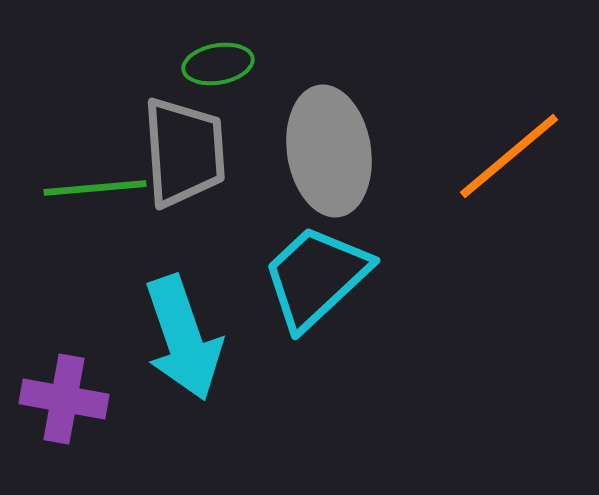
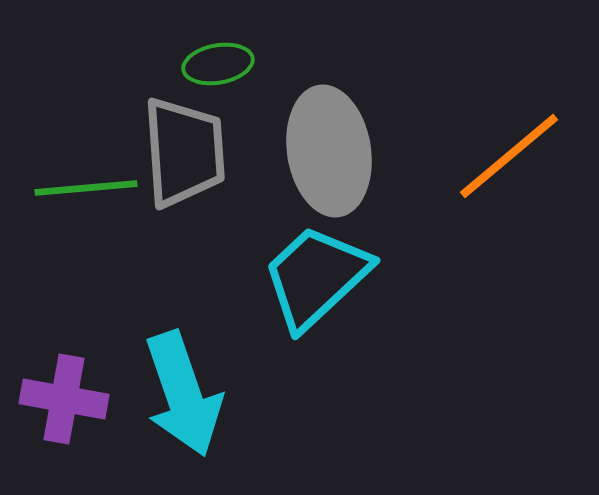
green line: moved 9 px left
cyan arrow: moved 56 px down
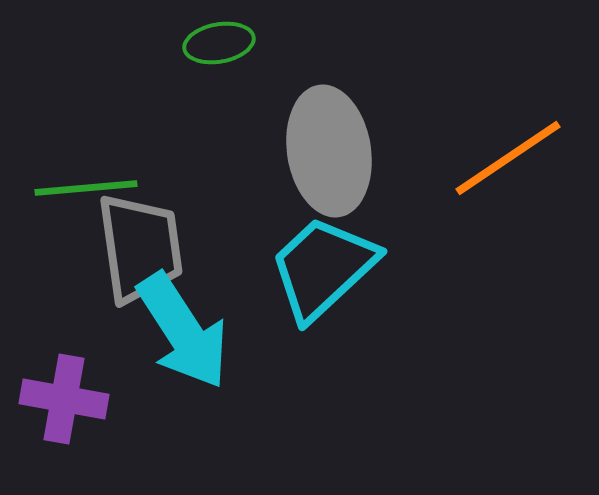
green ellipse: moved 1 px right, 21 px up
gray trapezoid: moved 44 px left, 96 px down; rotated 4 degrees counterclockwise
orange line: moved 1 px left, 2 px down; rotated 6 degrees clockwise
cyan trapezoid: moved 7 px right, 9 px up
cyan arrow: moved 63 px up; rotated 14 degrees counterclockwise
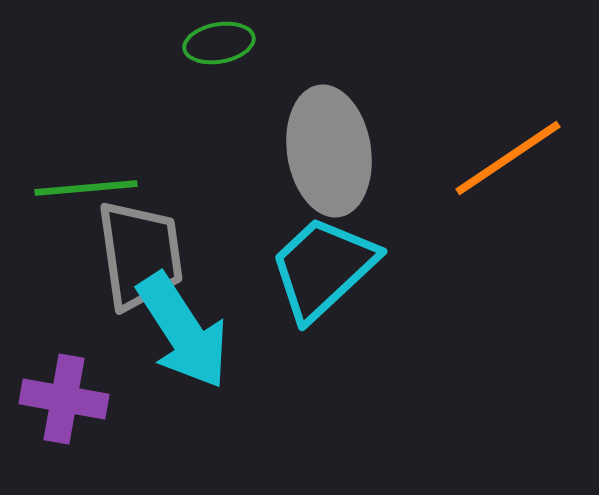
gray trapezoid: moved 7 px down
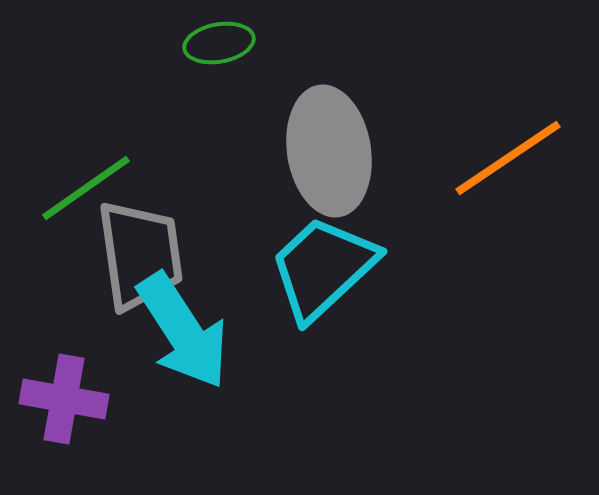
green line: rotated 30 degrees counterclockwise
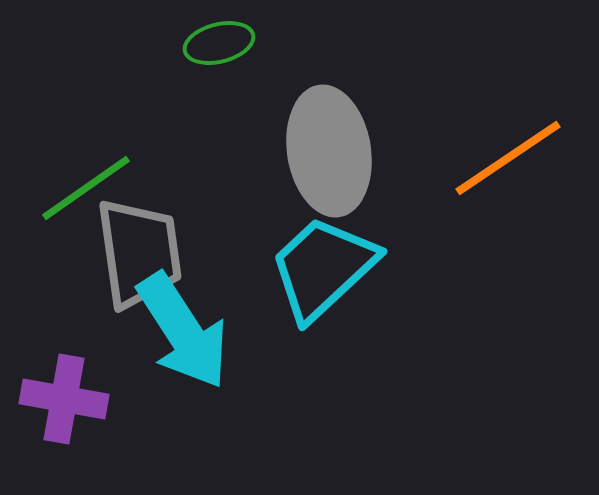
green ellipse: rotated 4 degrees counterclockwise
gray trapezoid: moved 1 px left, 2 px up
